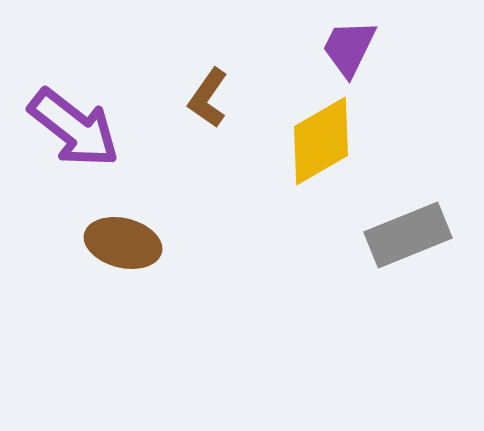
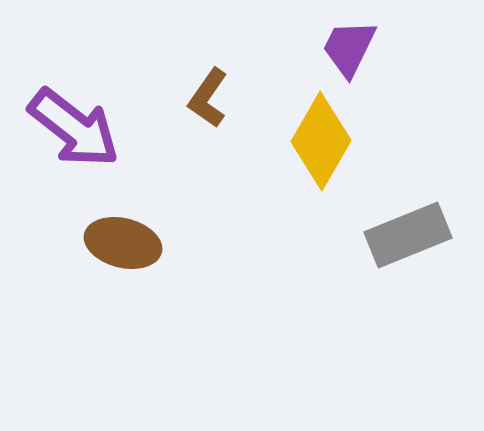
yellow diamond: rotated 30 degrees counterclockwise
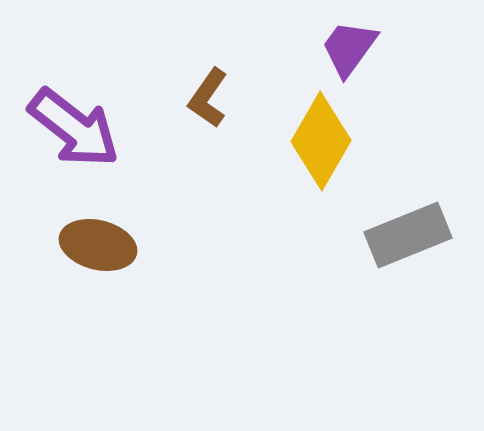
purple trapezoid: rotated 10 degrees clockwise
brown ellipse: moved 25 px left, 2 px down
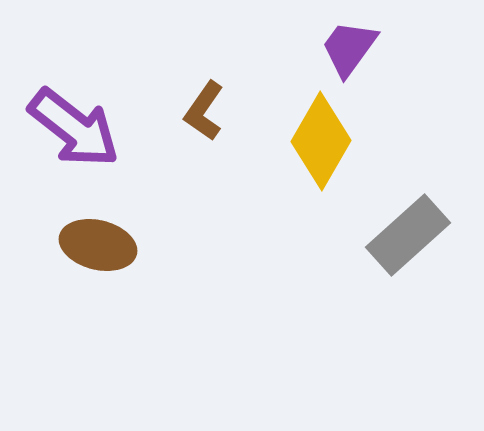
brown L-shape: moved 4 px left, 13 px down
gray rectangle: rotated 20 degrees counterclockwise
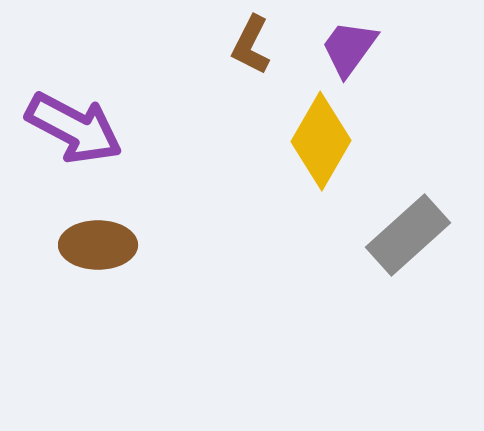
brown L-shape: moved 47 px right, 66 px up; rotated 8 degrees counterclockwise
purple arrow: rotated 10 degrees counterclockwise
brown ellipse: rotated 14 degrees counterclockwise
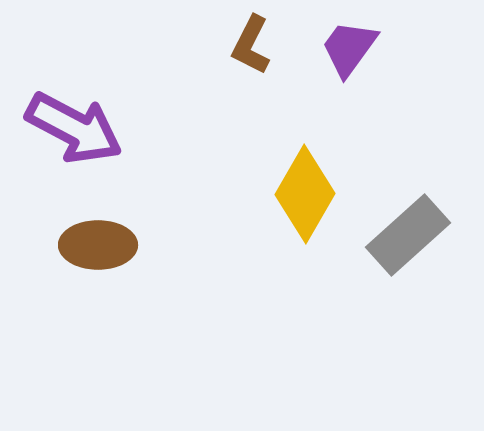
yellow diamond: moved 16 px left, 53 px down
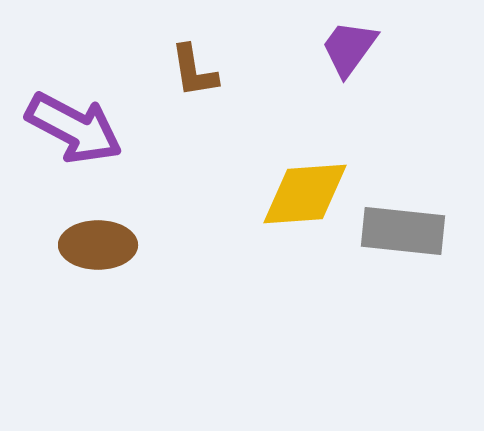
brown L-shape: moved 57 px left, 26 px down; rotated 36 degrees counterclockwise
yellow diamond: rotated 56 degrees clockwise
gray rectangle: moved 5 px left, 4 px up; rotated 48 degrees clockwise
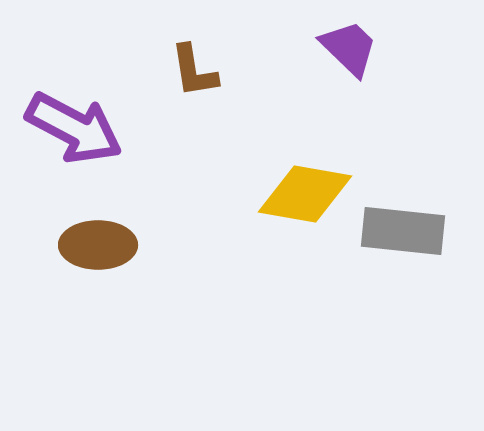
purple trapezoid: rotated 98 degrees clockwise
yellow diamond: rotated 14 degrees clockwise
